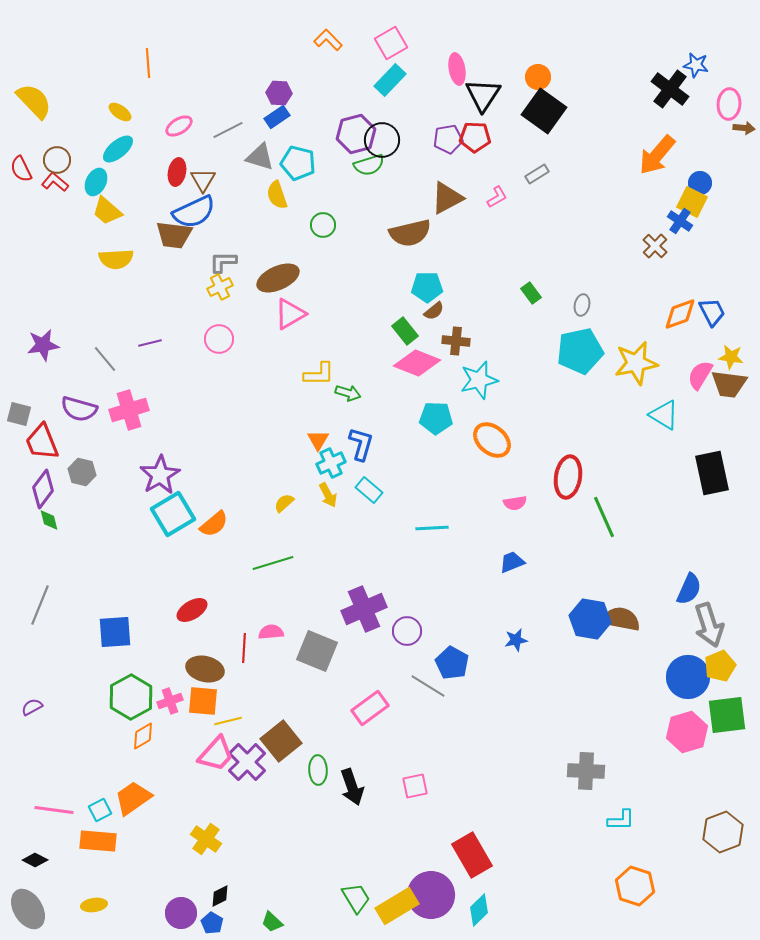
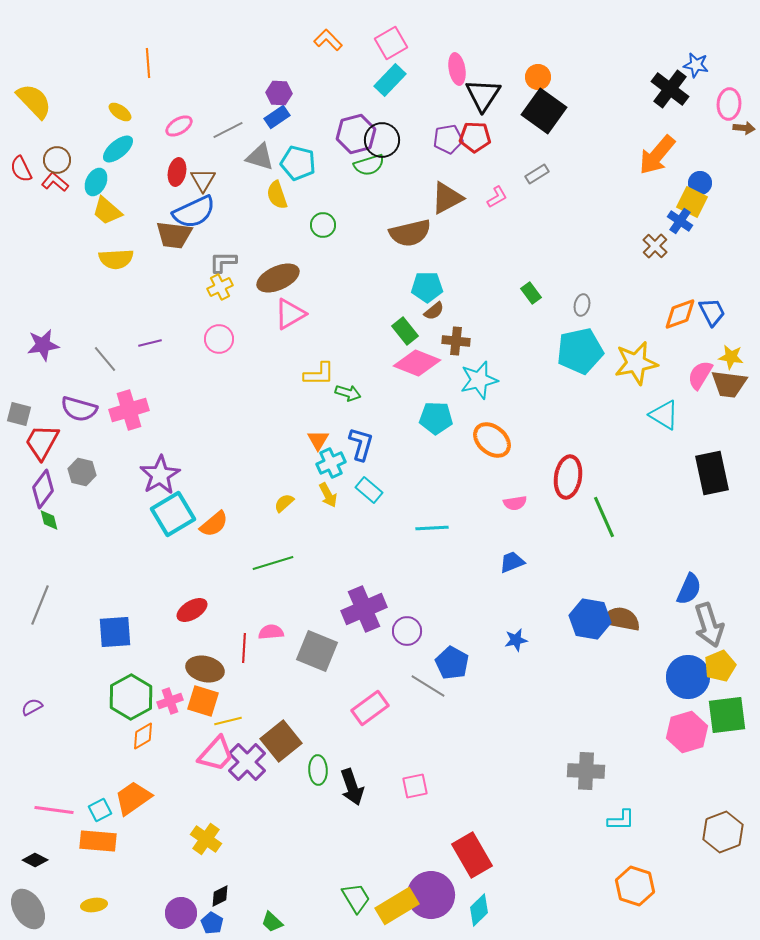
red trapezoid at (42, 442): rotated 51 degrees clockwise
orange square at (203, 701): rotated 12 degrees clockwise
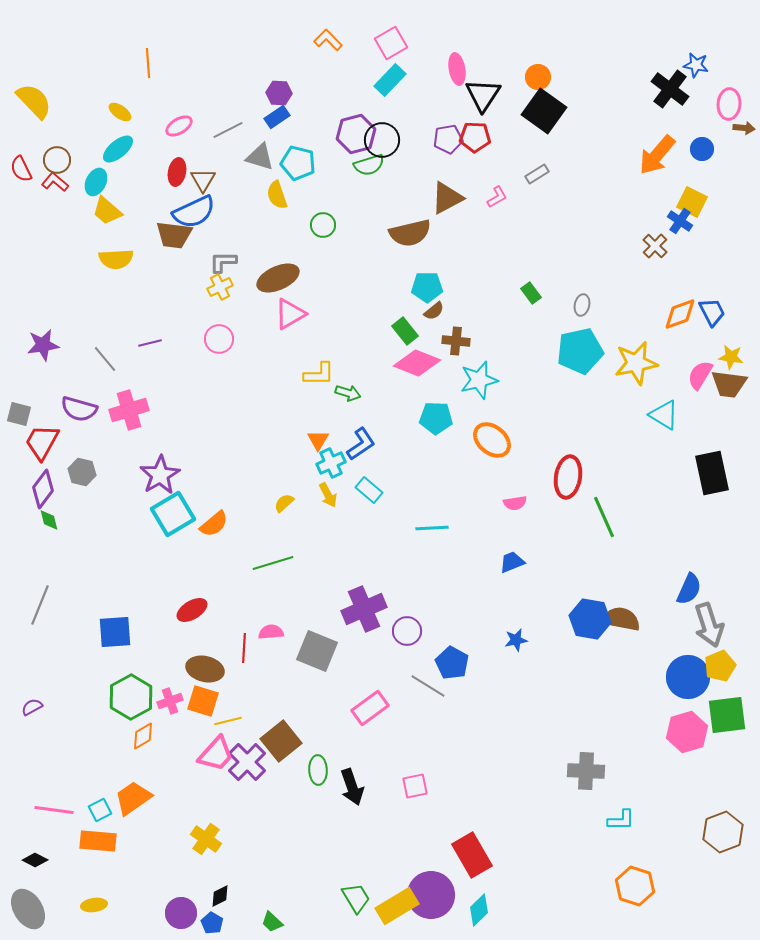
blue circle at (700, 183): moved 2 px right, 34 px up
blue L-shape at (361, 444): rotated 40 degrees clockwise
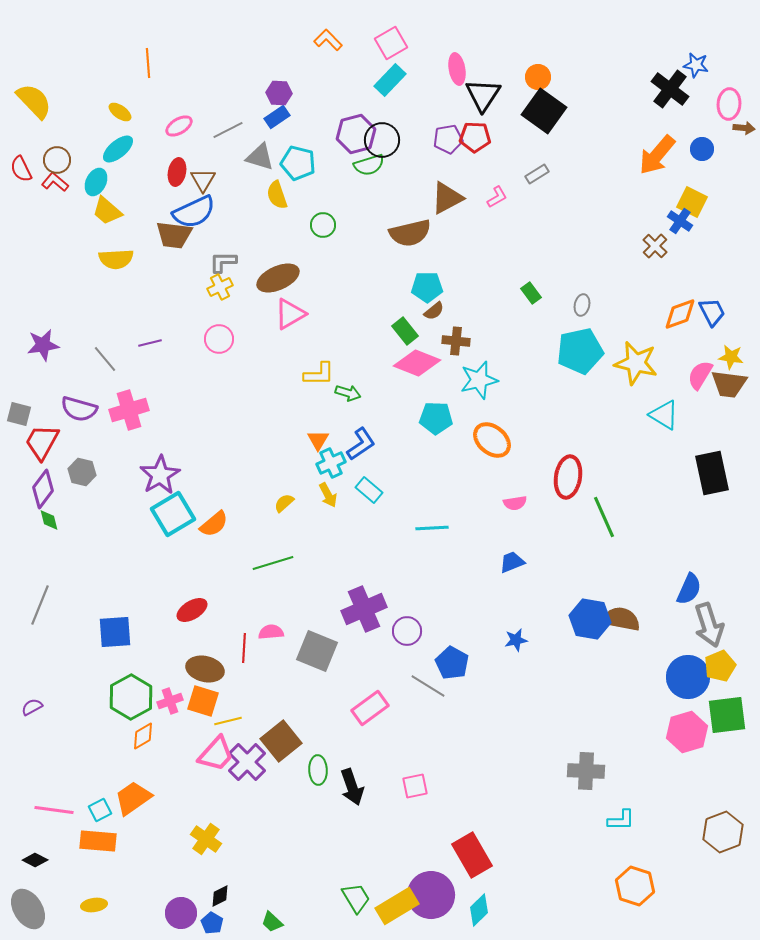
yellow star at (636, 363): rotated 24 degrees clockwise
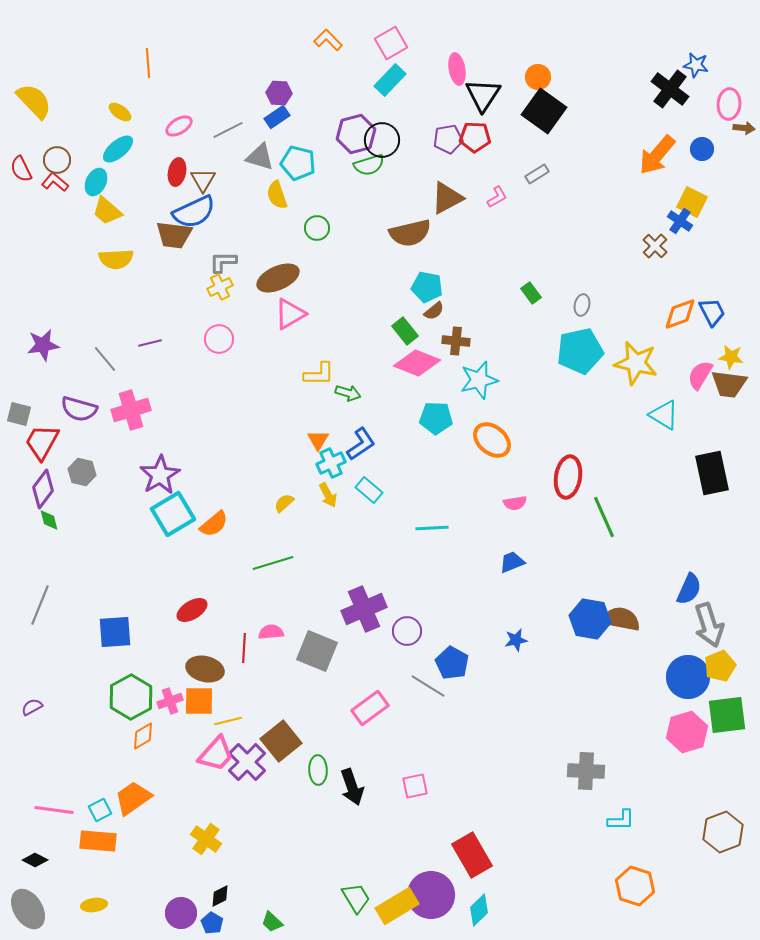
green circle at (323, 225): moved 6 px left, 3 px down
cyan pentagon at (427, 287): rotated 12 degrees clockwise
pink cross at (129, 410): moved 2 px right
orange square at (203, 701): moved 4 px left; rotated 16 degrees counterclockwise
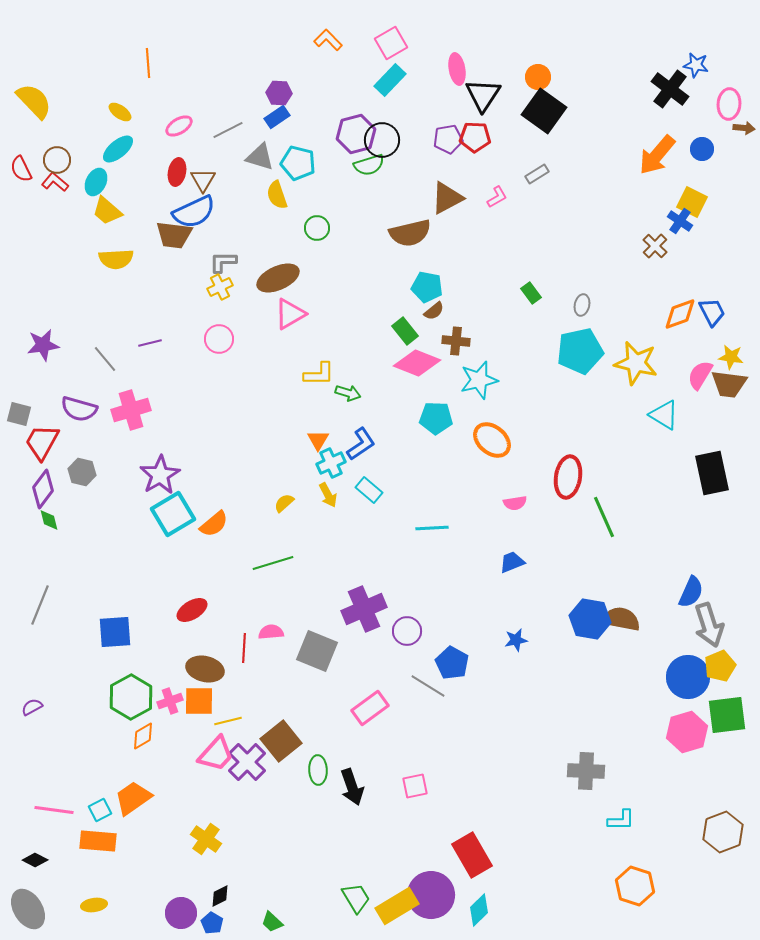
blue semicircle at (689, 589): moved 2 px right, 3 px down
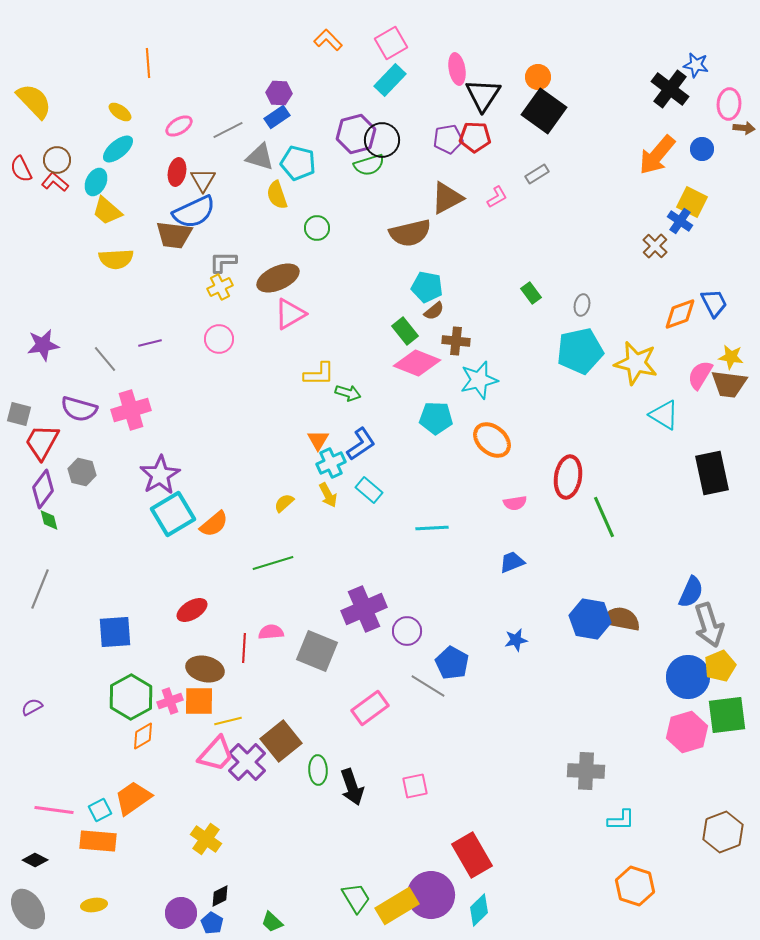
blue trapezoid at (712, 312): moved 2 px right, 9 px up
gray line at (40, 605): moved 16 px up
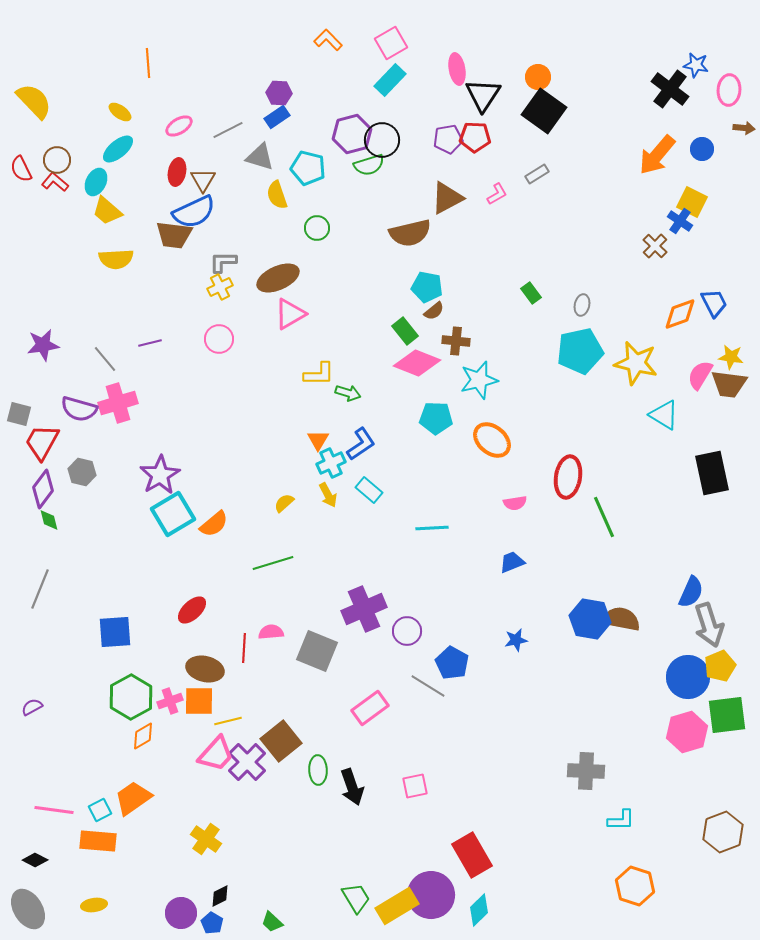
pink ellipse at (729, 104): moved 14 px up
purple hexagon at (356, 134): moved 4 px left
cyan pentagon at (298, 163): moved 10 px right, 5 px down
pink L-shape at (497, 197): moved 3 px up
pink cross at (131, 410): moved 13 px left, 7 px up
red ellipse at (192, 610): rotated 12 degrees counterclockwise
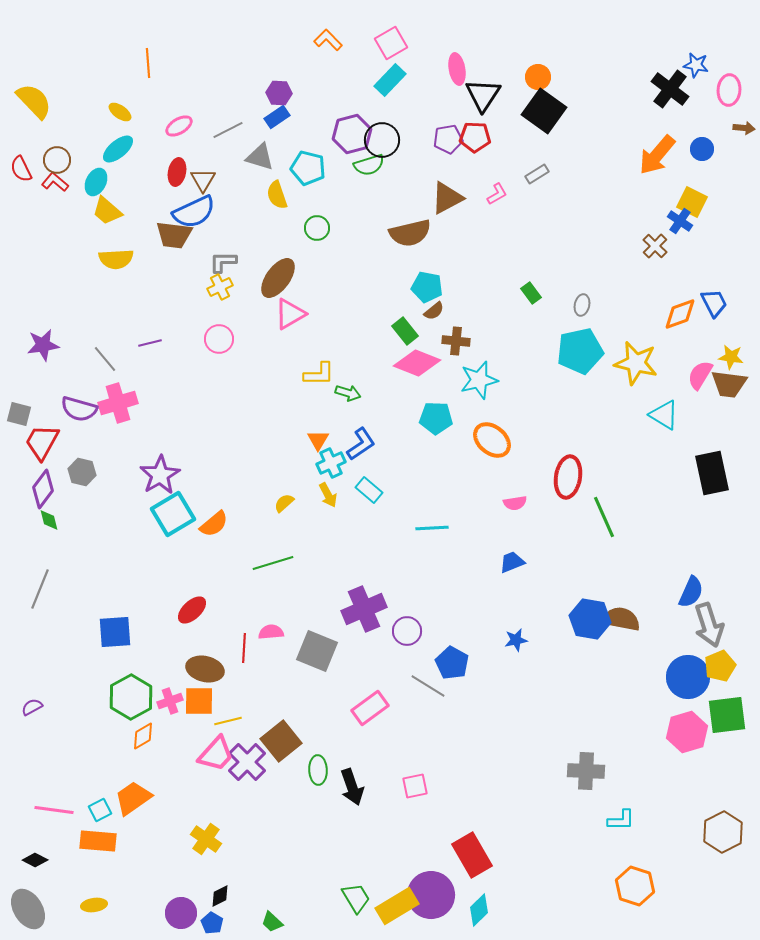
brown ellipse at (278, 278): rotated 30 degrees counterclockwise
brown hexagon at (723, 832): rotated 6 degrees counterclockwise
